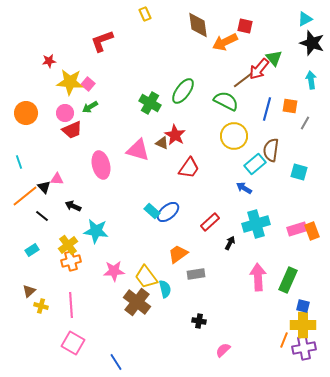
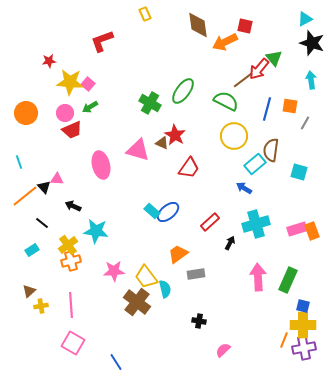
black line at (42, 216): moved 7 px down
yellow cross at (41, 306): rotated 24 degrees counterclockwise
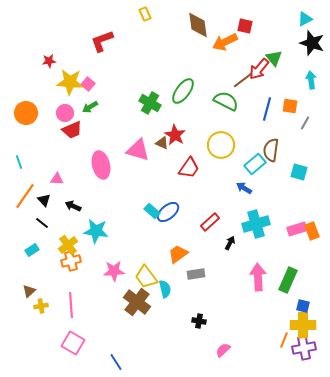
yellow circle at (234, 136): moved 13 px left, 9 px down
black triangle at (44, 187): moved 13 px down
orange line at (25, 196): rotated 16 degrees counterclockwise
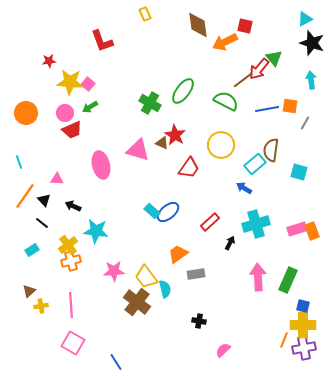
red L-shape at (102, 41): rotated 90 degrees counterclockwise
blue line at (267, 109): rotated 65 degrees clockwise
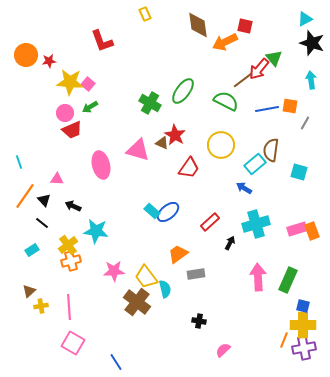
orange circle at (26, 113): moved 58 px up
pink line at (71, 305): moved 2 px left, 2 px down
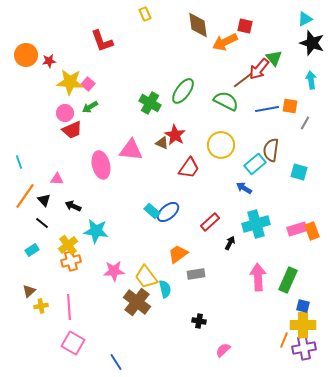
pink triangle at (138, 150): moved 7 px left; rotated 10 degrees counterclockwise
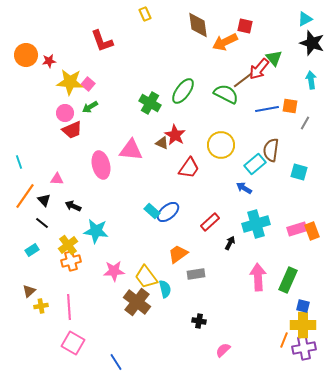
green semicircle at (226, 101): moved 7 px up
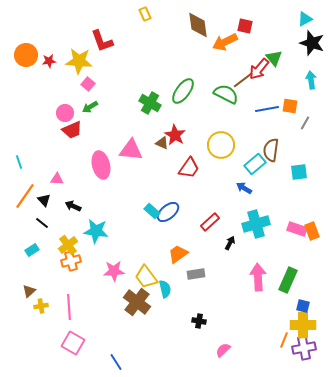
yellow star at (70, 82): moved 9 px right, 21 px up
cyan square at (299, 172): rotated 24 degrees counterclockwise
pink rectangle at (297, 229): rotated 36 degrees clockwise
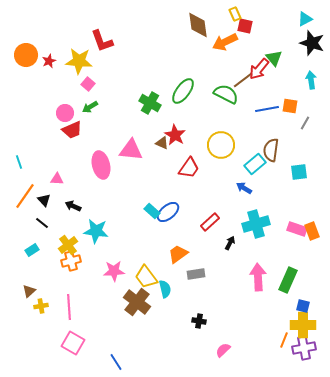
yellow rectangle at (145, 14): moved 90 px right
red star at (49, 61): rotated 16 degrees counterclockwise
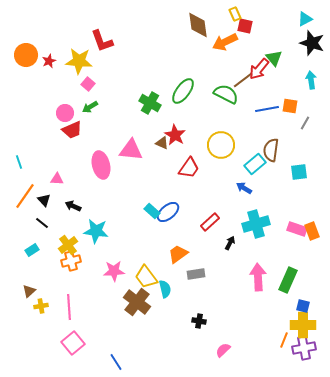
pink square at (73, 343): rotated 20 degrees clockwise
